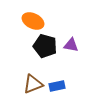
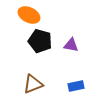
orange ellipse: moved 4 px left, 6 px up
black pentagon: moved 5 px left, 5 px up
blue rectangle: moved 19 px right
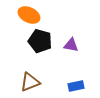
brown triangle: moved 3 px left, 2 px up
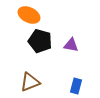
blue rectangle: rotated 63 degrees counterclockwise
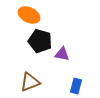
purple triangle: moved 9 px left, 9 px down
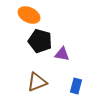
brown triangle: moved 7 px right
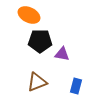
black pentagon: rotated 15 degrees counterclockwise
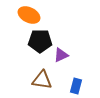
purple triangle: moved 1 px left, 1 px down; rotated 35 degrees counterclockwise
brown triangle: moved 5 px right, 2 px up; rotated 30 degrees clockwise
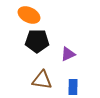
black pentagon: moved 3 px left
purple triangle: moved 7 px right, 1 px up
blue rectangle: moved 3 px left, 1 px down; rotated 14 degrees counterclockwise
